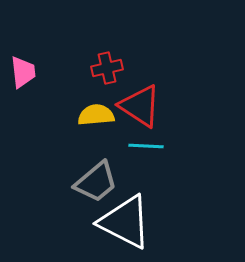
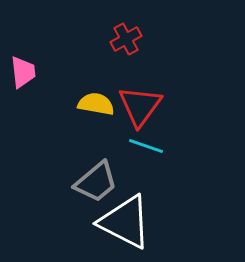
red cross: moved 19 px right, 29 px up; rotated 16 degrees counterclockwise
red triangle: rotated 33 degrees clockwise
yellow semicircle: moved 11 px up; rotated 15 degrees clockwise
cyan line: rotated 16 degrees clockwise
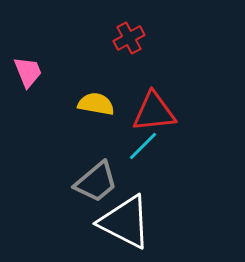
red cross: moved 3 px right, 1 px up
pink trapezoid: moved 5 px right; rotated 16 degrees counterclockwise
red triangle: moved 14 px right, 6 px down; rotated 48 degrees clockwise
cyan line: moved 3 px left; rotated 64 degrees counterclockwise
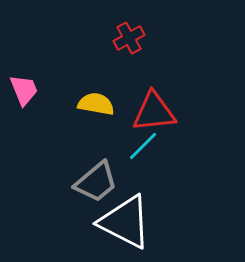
pink trapezoid: moved 4 px left, 18 px down
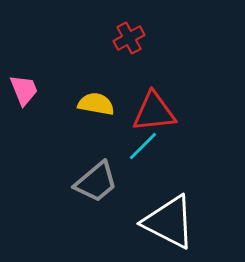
white triangle: moved 44 px right
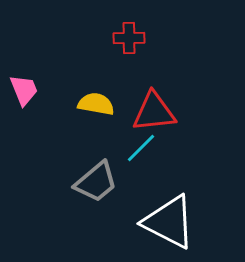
red cross: rotated 28 degrees clockwise
cyan line: moved 2 px left, 2 px down
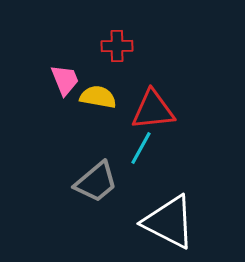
red cross: moved 12 px left, 8 px down
pink trapezoid: moved 41 px right, 10 px up
yellow semicircle: moved 2 px right, 7 px up
red triangle: moved 1 px left, 2 px up
cyan line: rotated 16 degrees counterclockwise
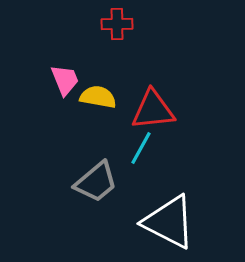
red cross: moved 22 px up
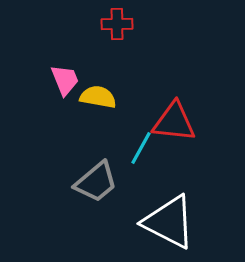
red triangle: moved 21 px right, 12 px down; rotated 12 degrees clockwise
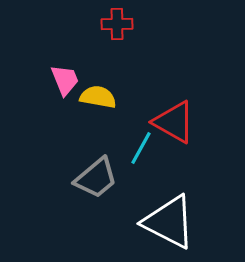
red triangle: rotated 24 degrees clockwise
gray trapezoid: moved 4 px up
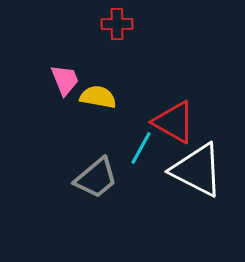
white triangle: moved 28 px right, 52 px up
